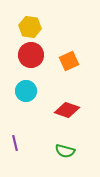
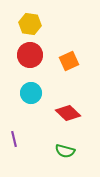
yellow hexagon: moved 3 px up
red circle: moved 1 px left
cyan circle: moved 5 px right, 2 px down
red diamond: moved 1 px right, 3 px down; rotated 25 degrees clockwise
purple line: moved 1 px left, 4 px up
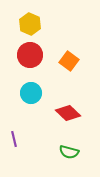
yellow hexagon: rotated 15 degrees clockwise
orange square: rotated 30 degrees counterclockwise
green semicircle: moved 4 px right, 1 px down
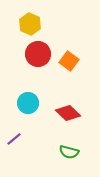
red circle: moved 8 px right, 1 px up
cyan circle: moved 3 px left, 10 px down
purple line: rotated 63 degrees clockwise
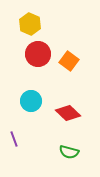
cyan circle: moved 3 px right, 2 px up
purple line: rotated 70 degrees counterclockwise
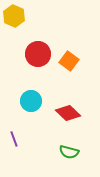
yellow hexagon: moved 16 px left, 8 px up
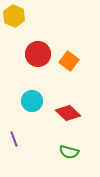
cyan circle: moved 1 px right
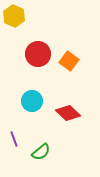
green semicircle: moved 28 px left; rotated 54 degrees counterclockwise
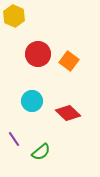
purple line: rotated 14 degrees counterclockwise
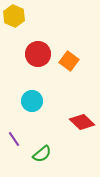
red diamond: moved 14 px right, 9 px down
green semicircle: moved 1 px right, 2 px down
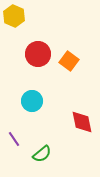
red diamond: rotated 35 degrees clockwise
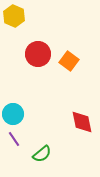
cyan circle: moved 19 px left, 13 px down
